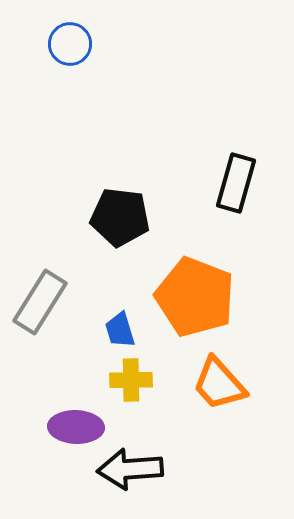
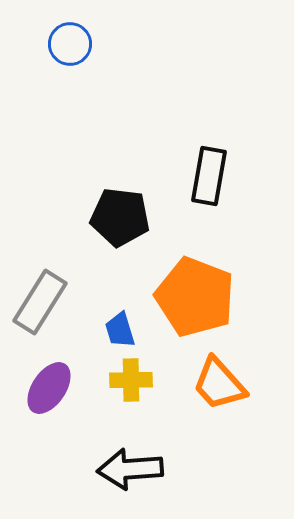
black rectangle: moved 27 px left, 7 px up; rotated 6 degrees counterclockwise
purple ellipse: moved 27 px left, 39 px up; rotated 58 degrees counterclockwise
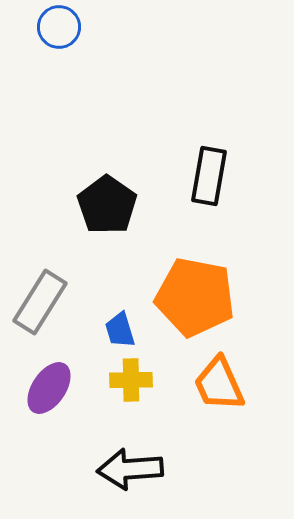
blue circle: moved 11 px left, 17 px up
black pentagon: moved 13 px left, 12 px up; rotated 28 degrees clockwise
orange pentagon: rotated 10 degrees counterclockwise
orange trapezoid: rotated 18 degrees clockwise
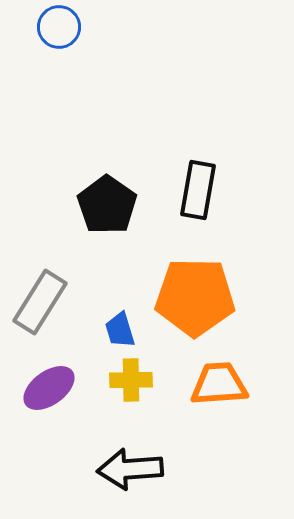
black rectangle: moved 11 px left, 14 px down
orange pentagon: rotated 10 degrees counterclockwise
orange trapezoid: rotated 110 degrees clockwise
purple ellipse: rotated 20 degrees clockwise
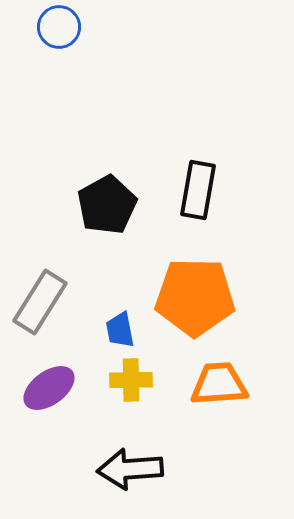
black pentagon: rotated 8 degrees clockwise
blue trapezoid: rotated 6 degrees clockwise
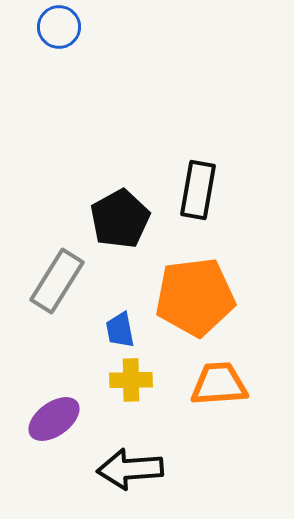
black pentagon: moved 13 px right, 14 px down
orange pentagon: rotated 8 degrees counterclockwise
gray rectangle: moved 17 px right, 21 px up
purple ellipse: moved 5 px right, 31 px down
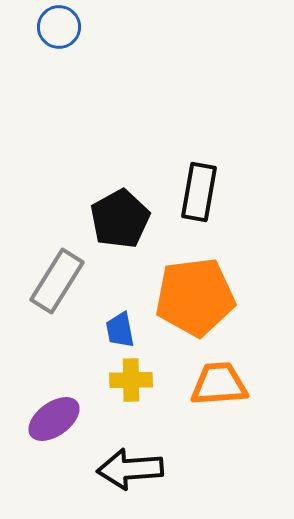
black rectangle: moved 1 px right, 2 px down
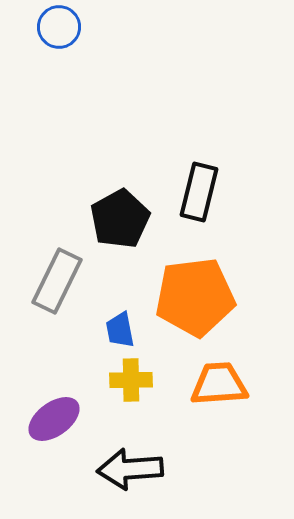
black rectangle: rotated 4 degrees clockwise
gray rectangle: rotated 6 degrees counterclockwise
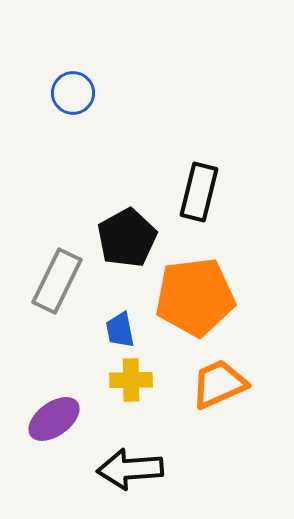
blue circle: moved 14 px right, 66 px down
black pentagon: moved 7 px right, 19 px down
orange trapezoid: rotated 20 degrees counterclockwise
